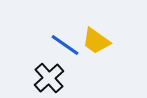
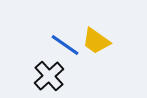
black cross: moved 2 px up
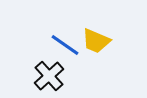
yellow trapezoid: rotated 12 degrees counterclockwise
